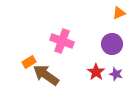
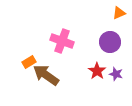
purple circle: moved 2 px left, 2 px up
red star: moved 1 px right, 1 px up
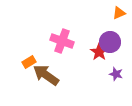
red star: moved 2 px right, 19 px up
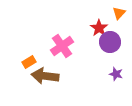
orange triangle: rotated 24 degrees counterclockwise
pink cross: moved 5 px down; rotated 35 degrees clockwise
red star: moved 24 px up
brown arrow: moved 1 px left, 1 px down; rotated 28 degrees counterclockwise
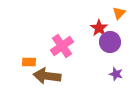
orange rectangle: rotated 32 degrees clockwise
brown arrow: moved 2 px right
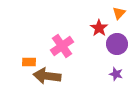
purple circle: moved 7 px right, 2 px down
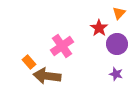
orange rectangle: rotated 48 degrees clockwise
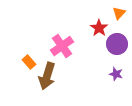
brown arrow: rotated 80 degrees counterclockwise
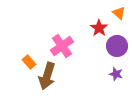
orange triangle: rotated 32 degrees counterclockwise
purple circle: moved 2 px down
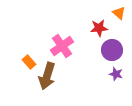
red star: rotated 30 degrees clockwise
purple circle: moved 5 px left, 4 px down
